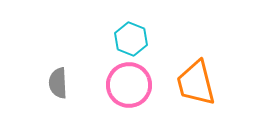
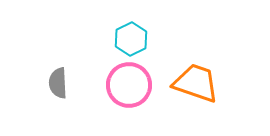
cyan hexagon: rotated 12 degrees clockwise
orange trapezoid: rotated 123 degrees clockwise
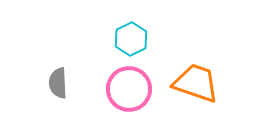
pink circle: moved 4 px down
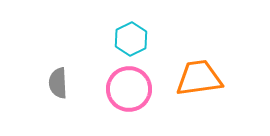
orange trapezoid: moved 3 px right, 5 px up; rotated 27 degrees counterclockwise
